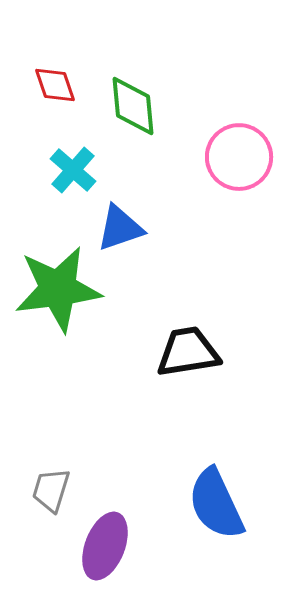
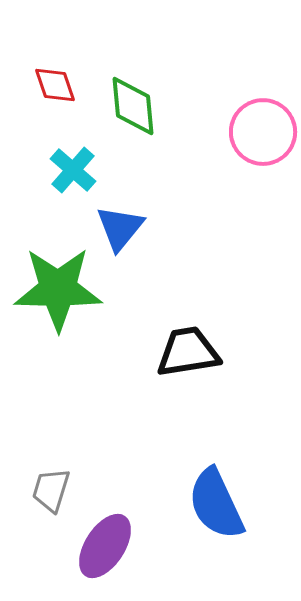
pink circle: moved 24 px right, 25 px up
blue triangle: rotated 32 degrees counterclockwise
green star: rotated 8 degrees clockwise
purple ellipse: rotated 12 degrees clockwise
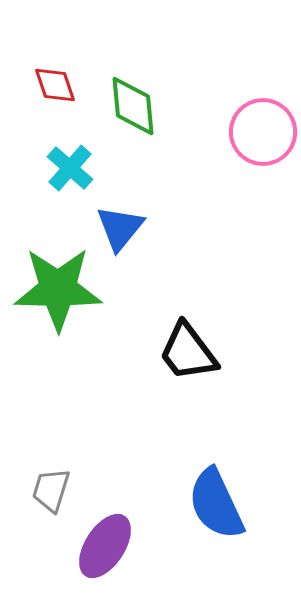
cyan cross: moved 3 px left, 2 px up
black trapezoid: rotated 118 degrees counterclockwise
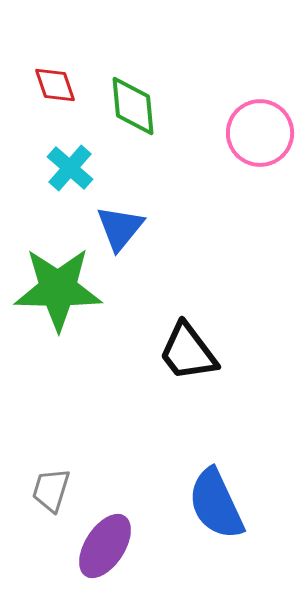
pink circle: moved 3 px left, 1 px down
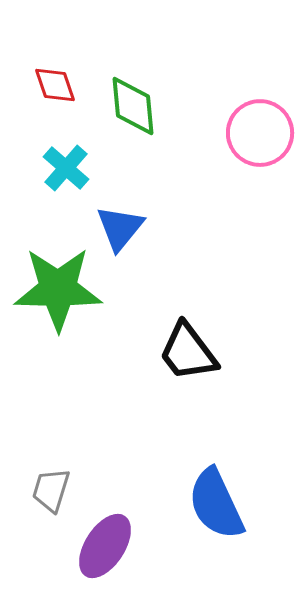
cyan cross: moved 4 px left
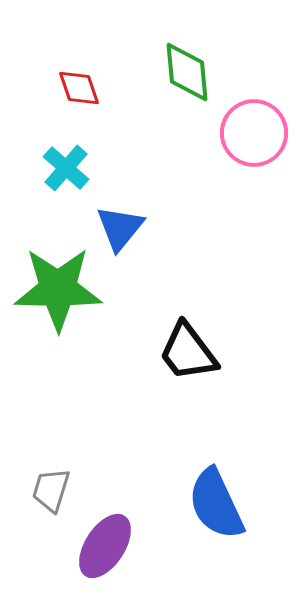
red diamond: moved 24 px right, 3 px down
green diamond: moved 54 px right, 34 px up
pink circle: moved 6 px left
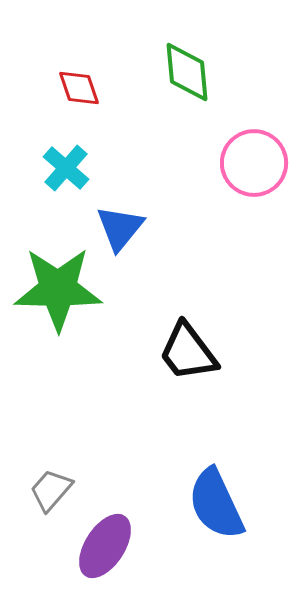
pink circle: moved 30 px down
gray trapezoid: rotated 24 degrees clockwise
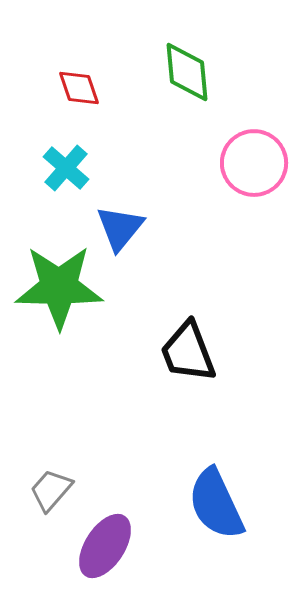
green star: moved 1 px right, 2 px up
black trapezoid: rotated 16 degrees clockwise
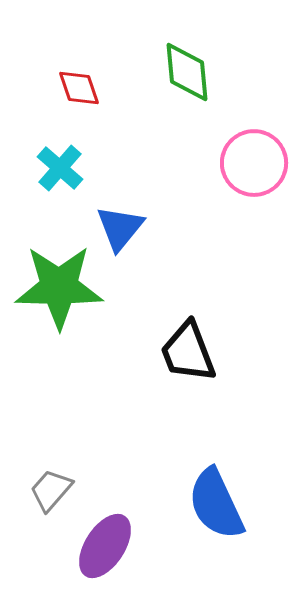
cyan cross: moved 6 px left
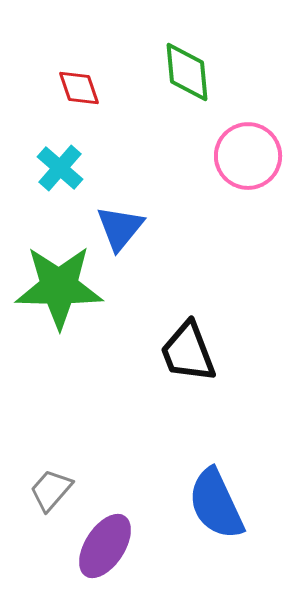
pink circle: moved 6 px left, 7 px up
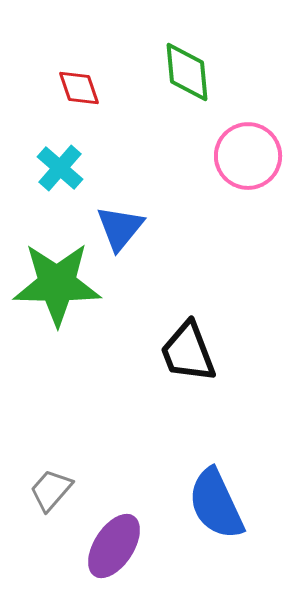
green star: moved 2 px left, 3 px up
purple ellipse: moved 9 px right
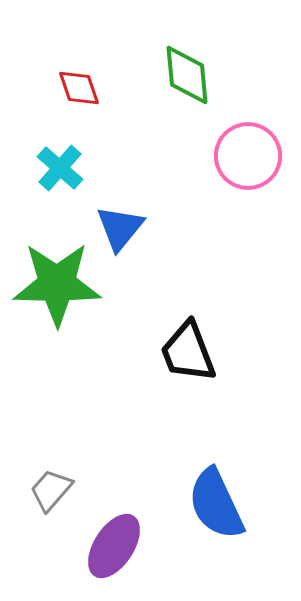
green diamond: moved 3 px down
